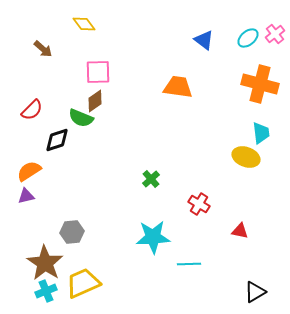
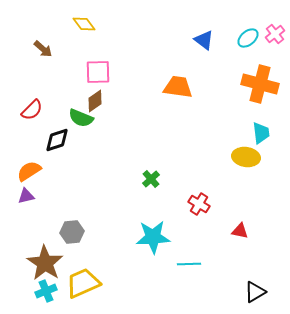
yellow ellipse: rotated 12 degrees counterclockwise
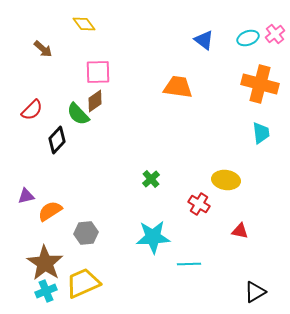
cyan ellipse: rotated 20 degrees clockwise
green semicircle: moved 3 px left, 4 px up; rotated 25 degrees clockwise
black diamond: rotated 28 degrees counterclockwise
yellow ellipse: moved 20 px left, 23 px down
orange semicircle: moved 21 px right, 40 px down
gray hexagon: moved 14 px right, 1 px down
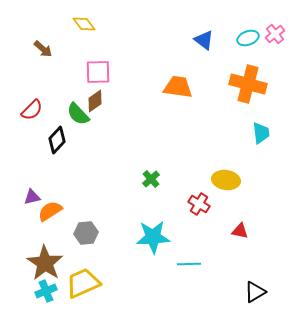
orange cross: moved 12 px left
purple triangle: moved 6 px right, 1 px down
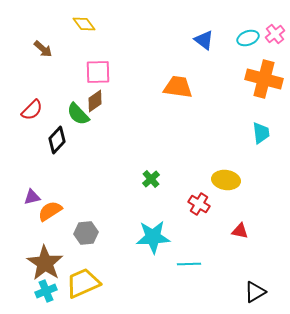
orange cross: moved 16 px right, 5 px up
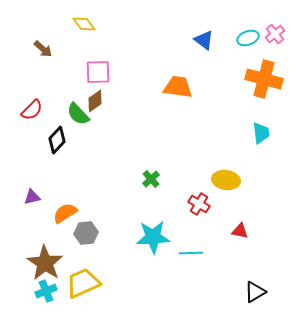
orange semicircle: moved 15 px right, 2 px down
cyan line: moved 2 px right, 11 px up
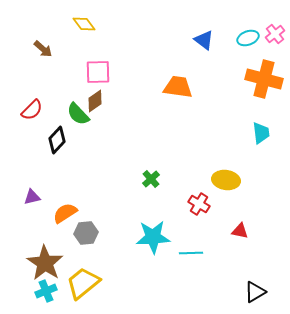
yellow trapezoid: rotated 15 degrees counterclockwise
